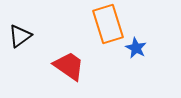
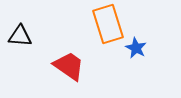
black triangle: rotated 40 degrees clockwise
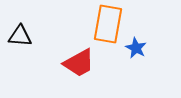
orange rectangle: rotated 27 degrees clockwise
red trapezoid: moved 10 px right, 3 px up; rotated 116 degrees clockwise
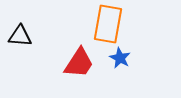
blue star: moved 16 px left, 10 px down
red trapezoid: rotated 28 degrees counterclockwise
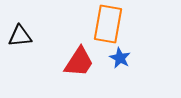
black triangle: rotated 10 degrees counterclockwise
red trapezoid: moved 1 px up
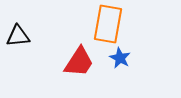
black triangle: moved 2 px left
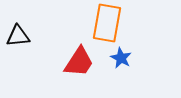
orange rectangle: moved 1 px left, 1 px up
blue star: moved 1 px right
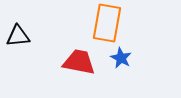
red trapezoid: rotated 112 degrees counterclockwise
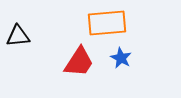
orange rectangle: rotated 75 degrees clockwise
red trapezoid: rotated 112 degrees clockwise
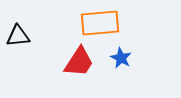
orange rectangle: moved 7 px left
